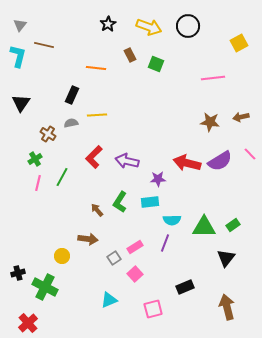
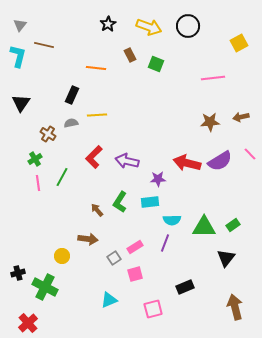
brown star at (210, 122): rotated 12 degrees counterclockwise
pink line at (38, 183): rotated 21 degrees counterclockwise
pink square at (135, 274): rotated 28 degrees clockwise
brown arrow at (227, 307): moved 8 px right
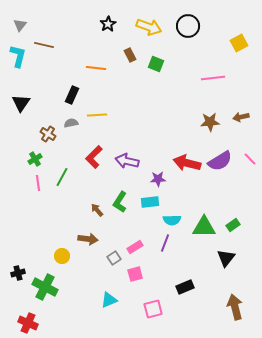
pink line at (250, 154): moved 5 px down
red cross at (28, 323): rotated 24 degrees counterclockwise
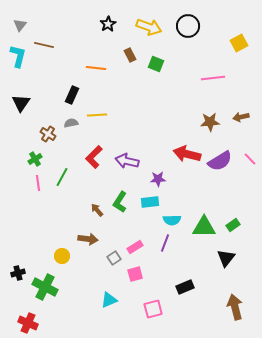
red arrow at (187, 163): moved 9 px up
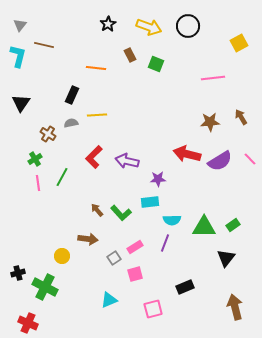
brown arrow at (241, 117): rotated 70 degrees clockwise
green L-shape at (120, 202): moved 1 px right, 11 px down; rotated 75 degrees counterclockwise
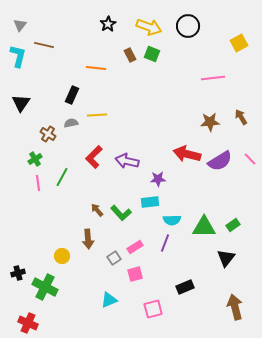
green square at (156, 64): moved 4 px left, 10 px up
brown arrow at (88, 239): rotated 78 degrees clockwise
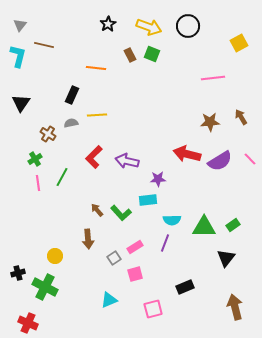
cyan rectangle at (150, 202): moved 2 px left, 2 px up
yellow circle at (62, 256): moved 7 px left
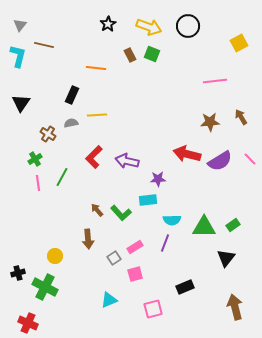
pink line at (213, 78): moved 2 px right, 3 px down
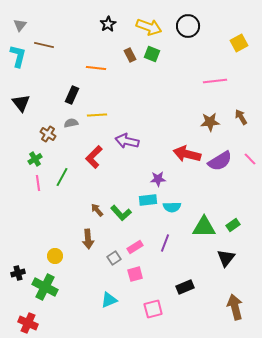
black triangle at (21, 103): rotated 12 degrees counterclockwise
purple arrow at (127, 161): moved 20 px up
cyan semicircle at (172, 220): moved 13 px up
